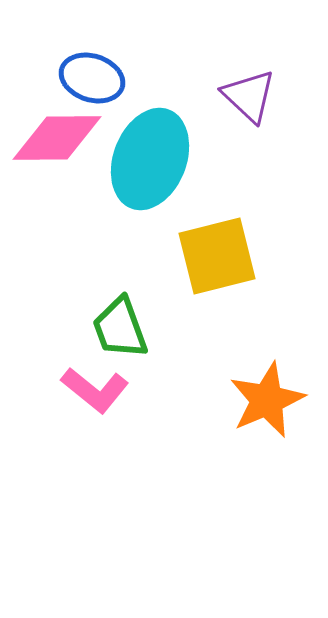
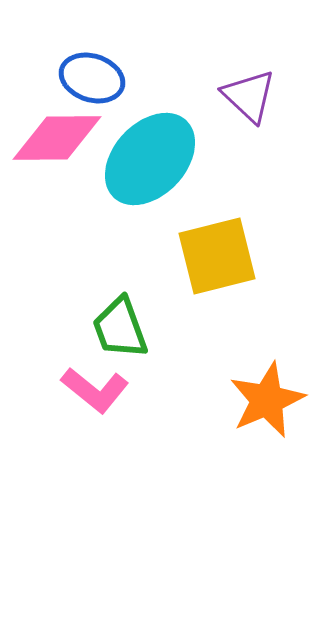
cyan ellipse: rotated 22 degrees clockwise
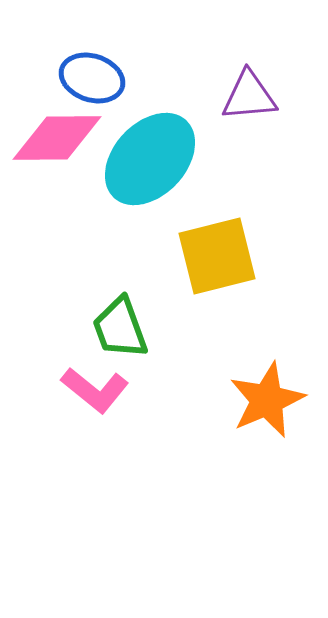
purple triangle: rotated 48 degrees counterclockwise
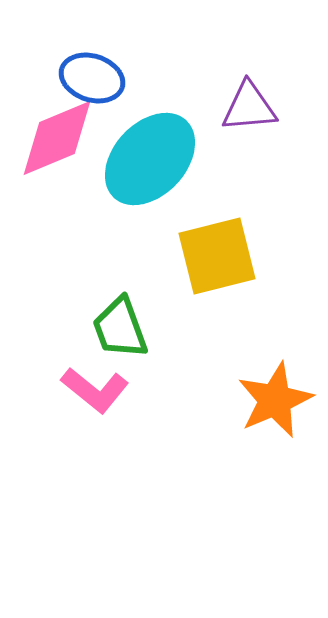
purple triangle: moved 11 px down
pink diamond: rotated 22 degrees counterclockwise
orange star: moved 8 px right
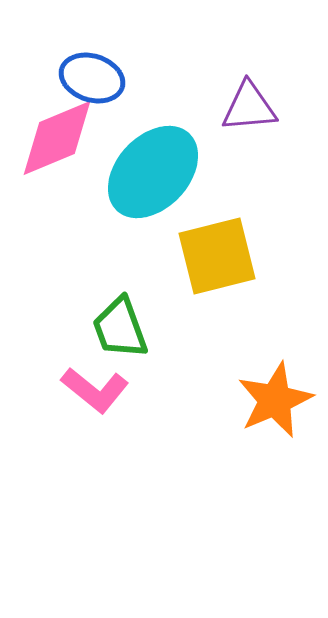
cyan ellipse: moved 3 px right, 13 px down
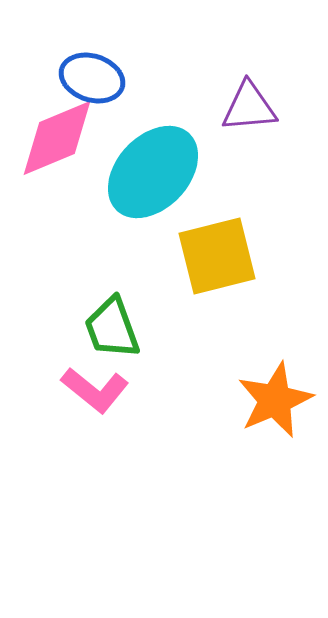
green trapezoid: moved 8 px left
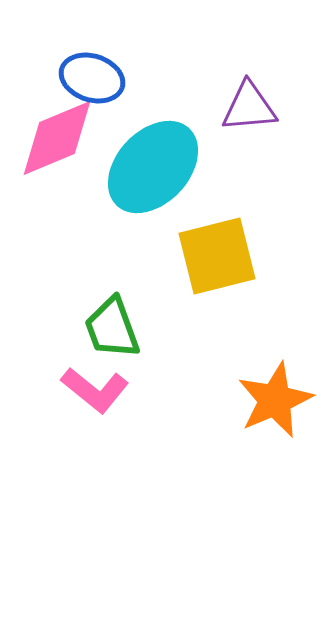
cyan ellipse: moved 5 px up
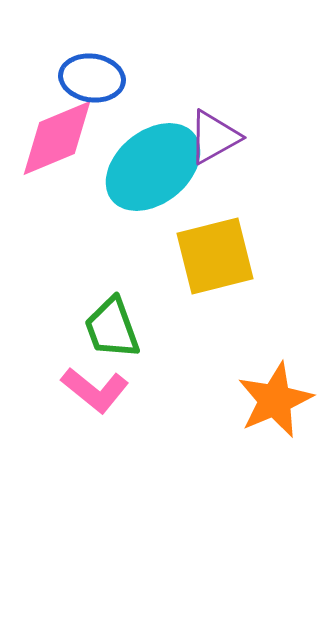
blue ellipse: rotated 10 degrees counterclockwise
purple triangle: moved 35 px left, 30 px down; rotated 24 degrees counterclockwise
cyan ellipse: rotated 8 degrees clockwise
yellow square: moved 2 px left
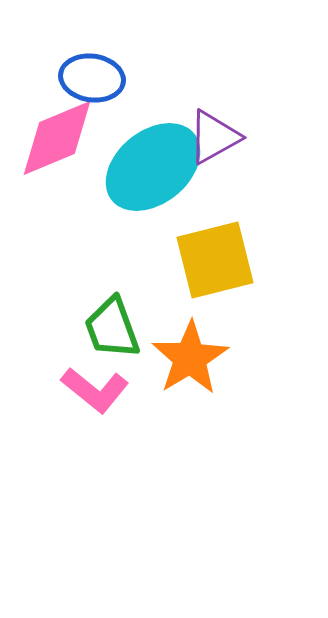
yellow square: moved 4 px down
orange star: moved 85 px left, 42 px up; rotated 8 degrees counterclockwise
